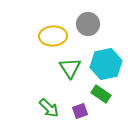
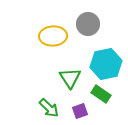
green triangle: moved 10 px down
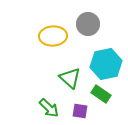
green triangle: rotated 15 degrees counterclockwise
purple square: rotated 28 degrees clockwise
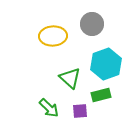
gray circle: moved 4 px right
cyan hexagon: rotated 8 degrees counterclockwise
green rectangle: moved 1 px down; rotated 48 degrees counterclockwise
purple square: rotated 14 degrees counterclockwise
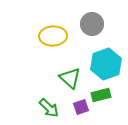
purple square: moved 1 px right, 4 px up; rotated 14 degrees counterclockwise
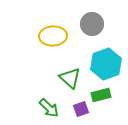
purple square: moved 2 px down
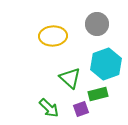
gray circle: moved 5 px right
green rectangle: moved 3 px left, 1 px up
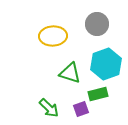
green triangle: moved 5 px up; rotated 25 degrees counterclockwise
